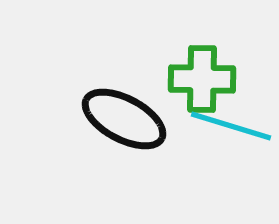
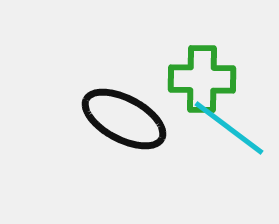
cyan line: moved 2 px left, 2 px down; rotated 20 degrees clockwise
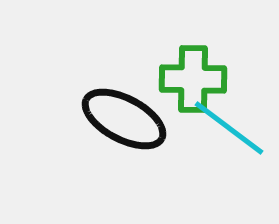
green cross: moved 9 px left
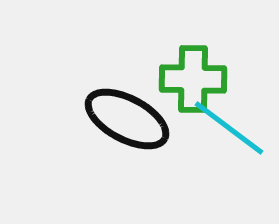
black ellipse: moved 3 px right
